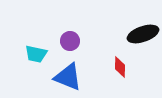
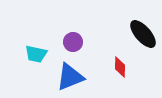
black ellipse: rotated 68 degrees clockwise
purple circle: moved 3 px right, 1 px down
blue triangle: moved 2 px right; rotated 44 degrees counterclockwise
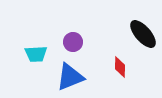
cyan trapezoid: rotated 15 degrees counterclockwise
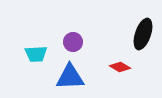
black ellipse: rotated 60 degrees clockwise
red diamond: rotated 60 degrees counterclockwise
blue triangle: rotated 20 degrees clockwise
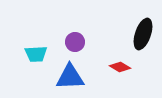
purple circle: moved 2 px right
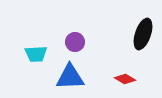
red diamond: moved 5 px right, 12 px down
